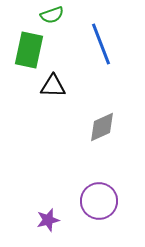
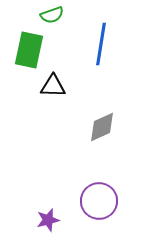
blue line: rotated 30 degrees clockwise
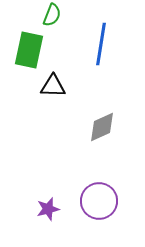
green semicircle: rotated 50 degrees counterclockwise
purple star: moved 11 px up
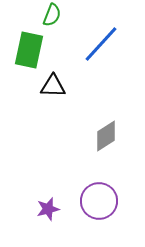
blue line: rotated 33 degrees clockwise
gray diamond: moved 4 px right, 9 px down; rotated 8 degrees counterclockwise
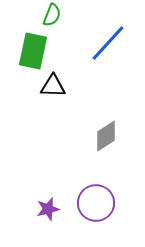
blue line: moved 7 px right, 1 px up
green rectangle: moved 4 px right, 1 px down
purple circle: moved 3 px left, 2 px down
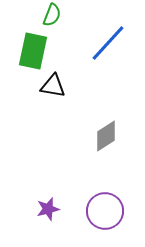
black triangle: rotated 8 degrees clockwise
purple circle: moved 9 px right, 8 px down
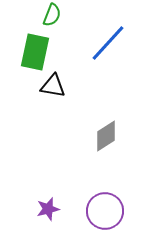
green rectangle: moved 2 px right, 1 px down
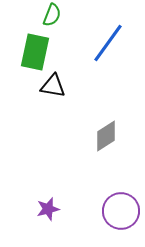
blue line: rotated 6 degrees counterclockwise
purple circle: moved 16 px right
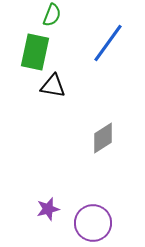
gray diamond: moved 3 px left, 2 px down
purple circle: moved 28 px left, 12 px down
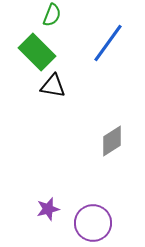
green rectangle: moved 2 px right; rotated 57 degrees counterclockwise
gray diamond: moved 9 px right, 3 px down
